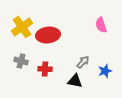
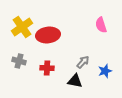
gray cross: moved 2 px left
red cross: moved 2 px right, 1 px up
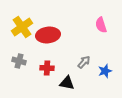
gray arrow: moved 1 px right
black triangle: moved 8 px left, 2 px down
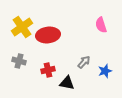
red cross: moved 1 px right, 2 px down; rotated 16 degrees counterclockwise
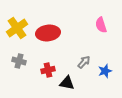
yellow cross: moved 5 px left, 1 px down
red ellipse: moved 2 px up
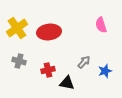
red ellipse: moved 1 px right, 1 px up
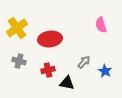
red ellipse: moved 1 px right, 7 px down
blue star: rotated 24 degrees counterclockwise
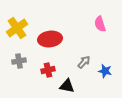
pink semicircle: moved 1 px left, 1 px up
gray cross: rotated 24 degrees counterclockwise
blue star: rotated 16 degrees counterclockwise
black triangle: moved 3 px down
